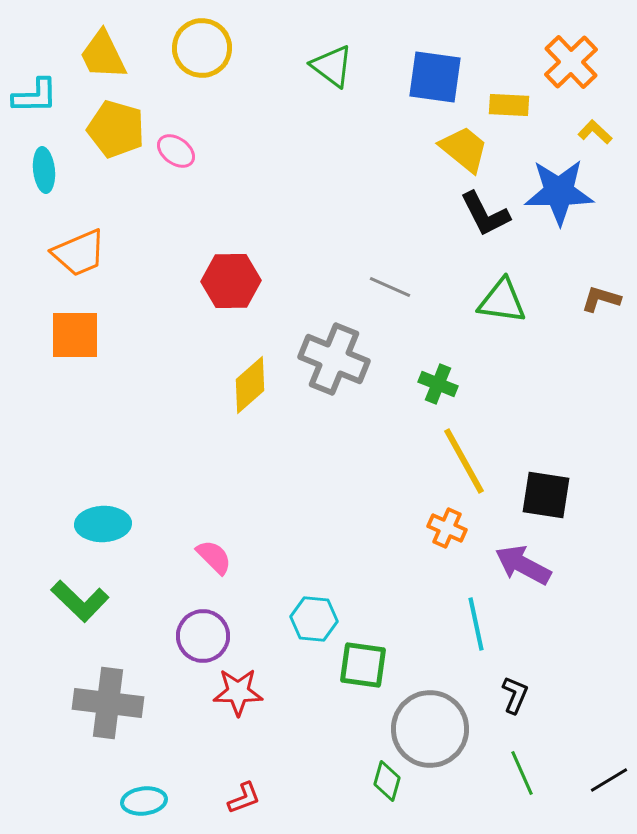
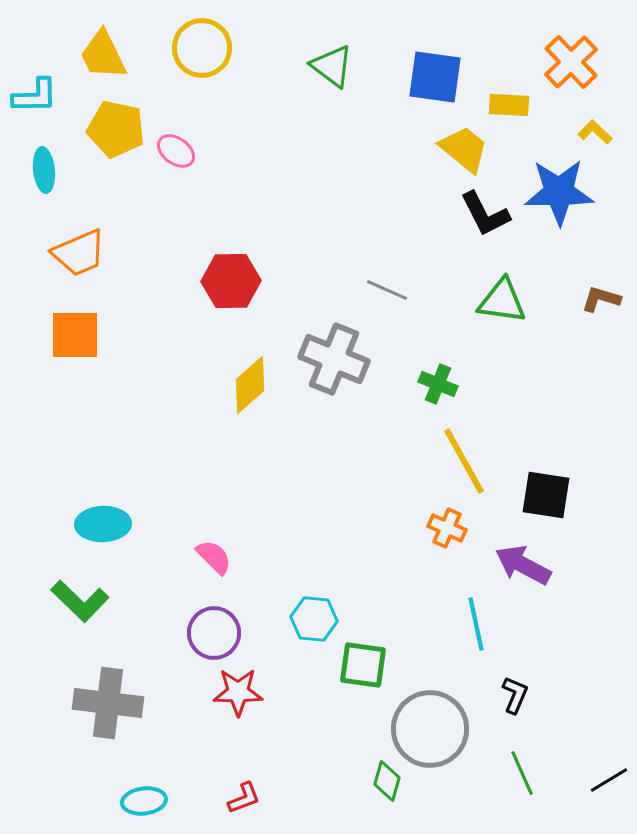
yellow pentagon at (116, 129): rotated 4 degrees counterclockwise
gray line at (390, 287): moved 3 px left, 3 px down
purple circle at (203, 636): moved 11 px right, 3 px up
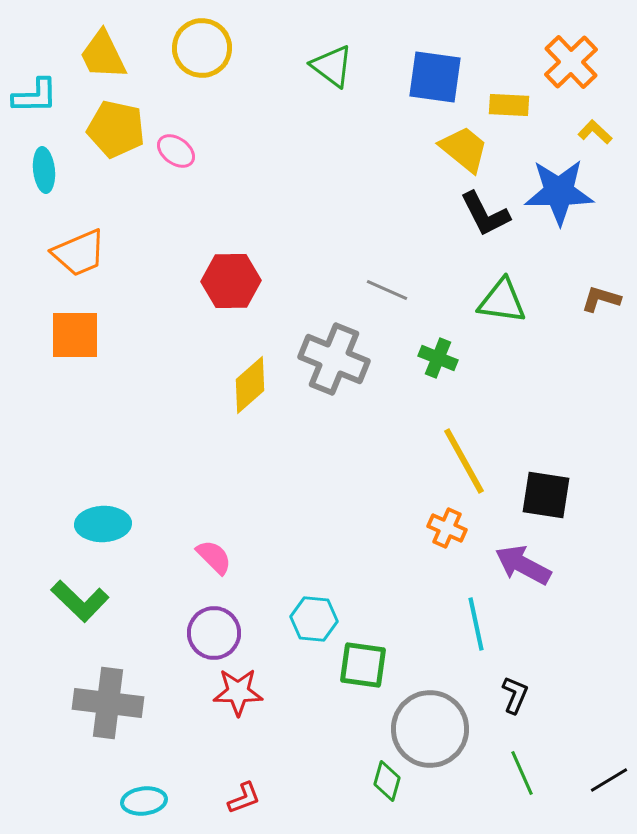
green cross at (438, 384): moved 26 px up
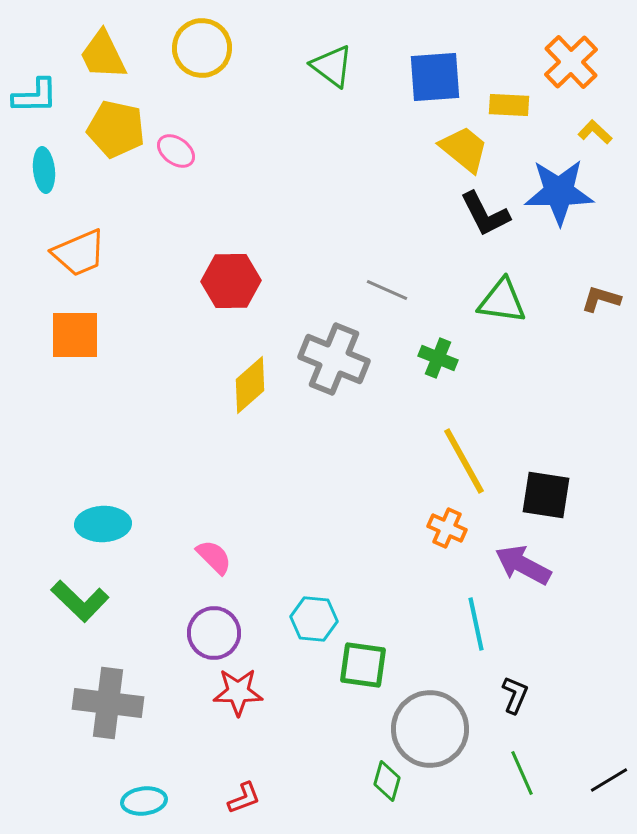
blue square at (435, 77): rotated 12 degrees counterclockwise
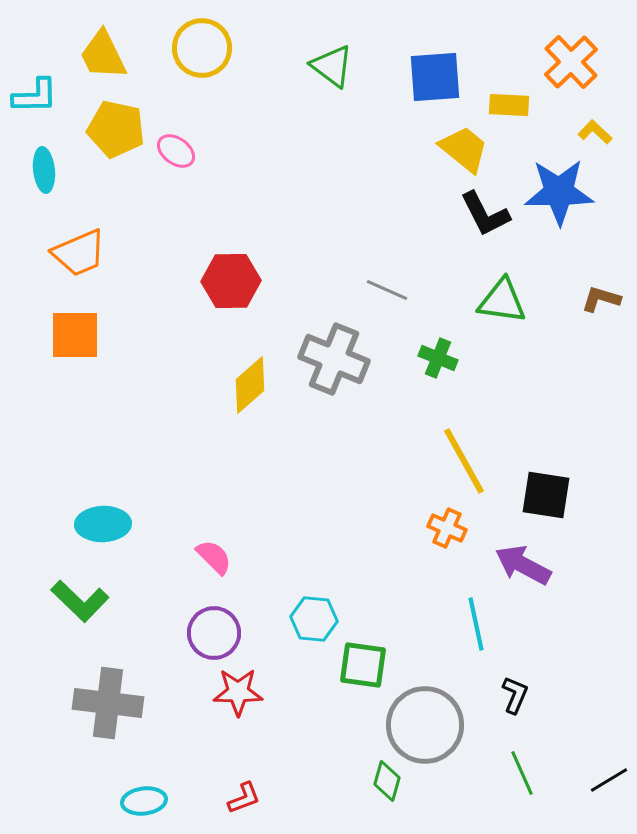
gray circle at (430, 729): moved 5 px left, 4 px up
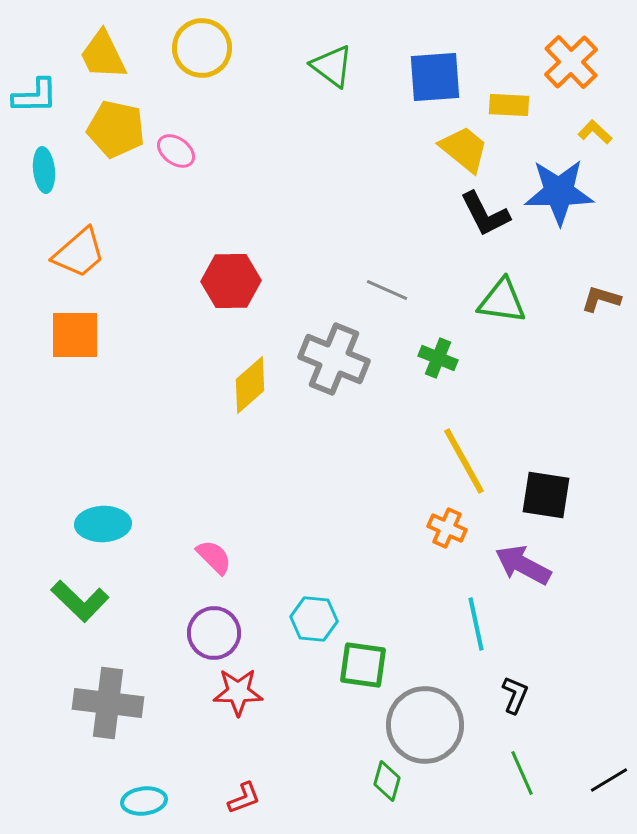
orange trapezoid at (79, 253): rotated 18 degrees counterclockwise
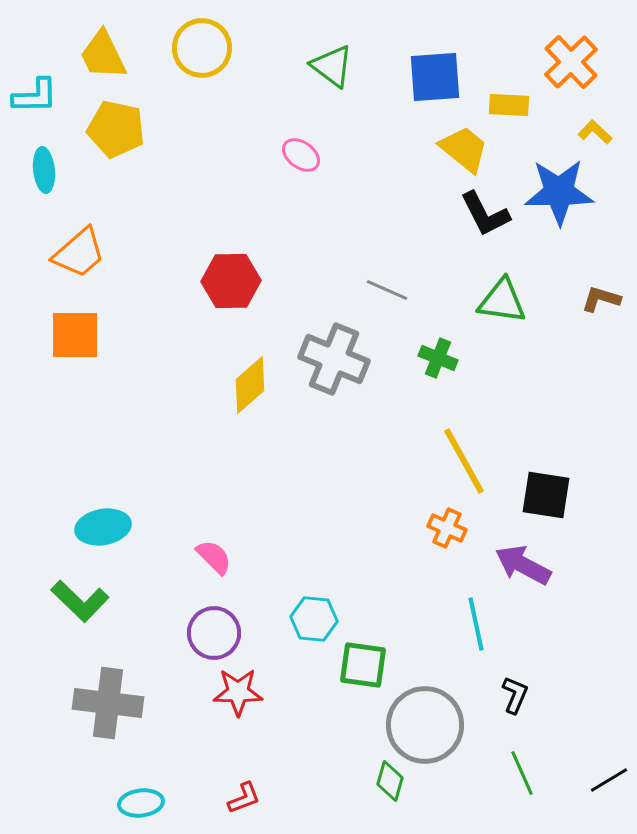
pink ellipse at (176, 151): moved 125 px right, 4 px down
cyan ellipse at (103, 524): moved 3 px down; rotated 8 degrees counterclockwise
green diamond at (387, 781): moved 3 px right
cyan ellipse at (144, 801): moved 3 px left, 2 px down
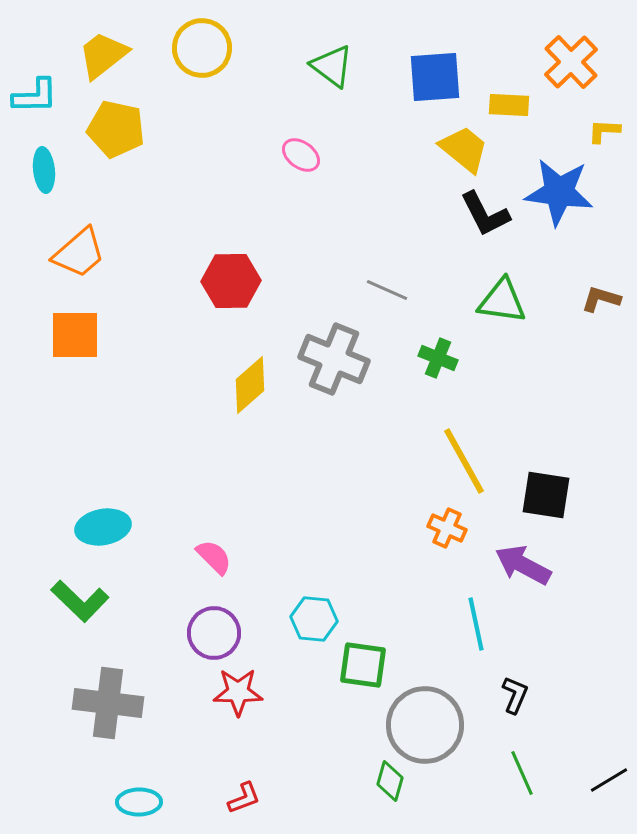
yellow trapezoid at (103, 55): rotated 78 degrees clockwise
yellow L-shape at (595, 132): moved 9 px right, 1 px up; rotated 40 degrees counterclockwise
blue star at (559, 192): rotated 8 degrees clockwise
cyan ellipse at (141, 803): moved 2 px left, 1 px up; rotated 6 degrees clockwise
